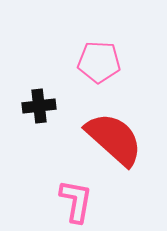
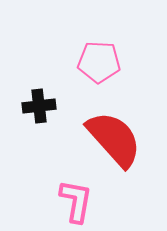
red semicircle: rotated 6 degrees clockwise
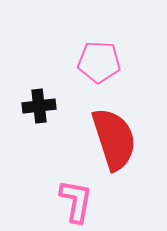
red semicircle: rotated 24 degrees clockwise
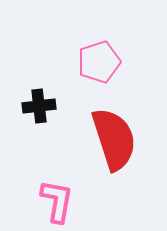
pink pentagon: rotated 21 degrees counterclockwise
pink L-shape: moved 19 px left
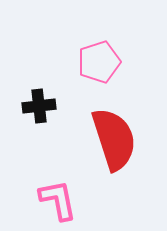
pink L-shape: moved 1 px right, 1 px up; rotated 21 degrees counterclockwise
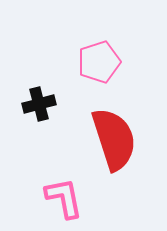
black cross: moved 2 px up; rotated 8 degrees counterclockwise
pink L-shape: moved 6 px right, 2 px up
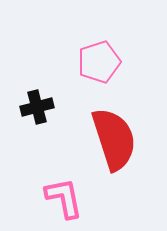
black cross: moved 2 px left, 3 px down
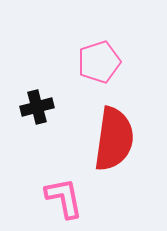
red semicircle: rotated 26 degrees clockwise
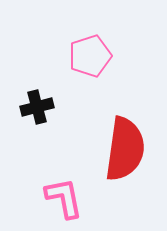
pink pentagon: moved 9 px left, 6 px up
red semicircle: moved 11 px right, 10 px down
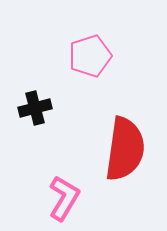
black cross: moved 2 px left, 1 px down
pink L-shape: rotated 42 degrees clockwise
